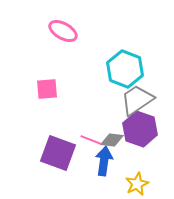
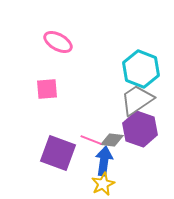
pink ellipse: moved 5 px left, 11 px down
cyan hexagon: moved 16 px right
yellow star: moved 34 px left
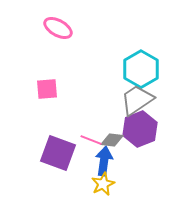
pink ellipse: moved 14 px up
cyan hexagon: rotated 9 degrees clockwise
purple hexagon: rotated 20 degrees clockwise
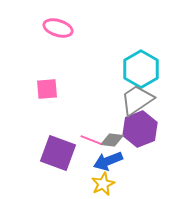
pink ellipse: rotated 12 degrees counterclockwise
blue arrow: moved 4 px right; rotated 120 degrees counterclockwise
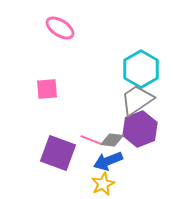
pink ellipse: moved 2 px right; rotated 16 degrees clockwise
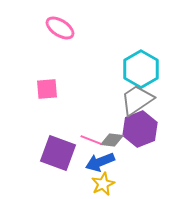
blue arrow: moved 8 px left, 1 px down
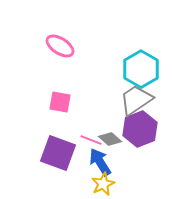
pink ellipse: moved 18 px down
pink square: moved 13 px right, 13 px down; rotated 15 degrees clockwise
gray trapezoid: moved 1 px left
gray diamond: moved 2 px left, 1 px up; rotated 35 degrees clockwise
blue arrow: rotated 80 degrees clockwise
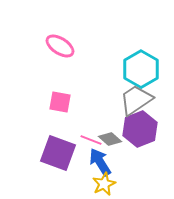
yellow star: moved 1 px right
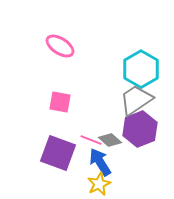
gray diamond: moved 1 px down
yellow star: moved 5 px left
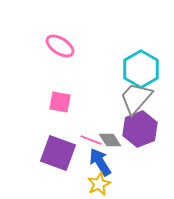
gray trapezoid: moved 2 px up; rotated 15 degrees counterclockwise
gray diamond: rotated 15 degrees clockwise
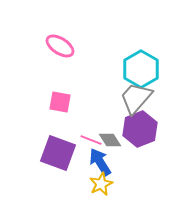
yellow star: moved 2 px right
